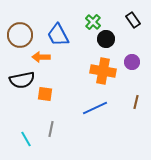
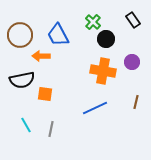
orange arrow: moved 1 px up
cyan line: moved 14 px up
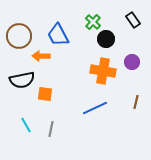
brown circle: moved 1 px left, 1 px down
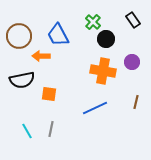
orange square: moved 4 px right
cyan line: moved 1 px right, 6 px down
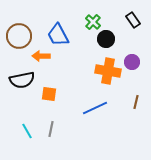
orange cross: moved 5 px right
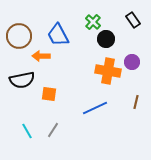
gray line: moved 2 px right, 1 px down; rotated 21 degrees clockwise
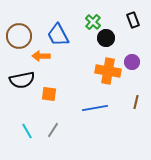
black rectangle: rotated 14 degrees clockwise
black circle: moved 1 px up
blue line: rotated 15 degrees clockwise
